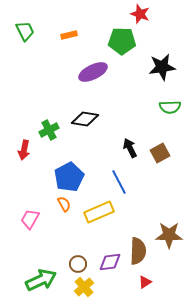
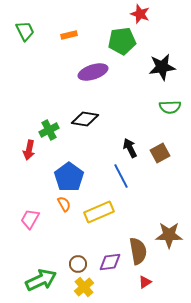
green pentagon: rotated 8 degrees counterclockwise
purple ellipse: rotated 8 degrees clockwise
red arrow: moved 5 px right
blue pentagon: rotated 8 degrees counterclockwise
blue line: moved 2 px right, 6 px up
brown semicircle: rotated 12 degrees counterclockwise
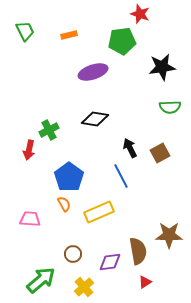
black diamond: moved 10 px right
pink trapezoid: rotated 65 degrees clockwise
brown circle: moved 5 px left, 10 px up
green arrow: rotated 16 degrees counterclockwise
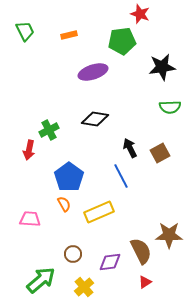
brown semicircle: moved 3 px right; rotated 16 degrees counterclockwise
